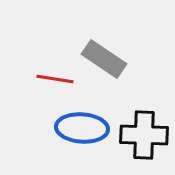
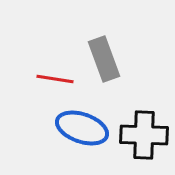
gray rectangle: rotated 36 degrees clockwise
blue ellipse: rotated 15 degrees clockwise
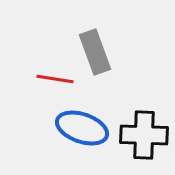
gray rectangle: moved 9 px left, 7 px up
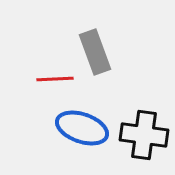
red line: rotated 12 degrees counterclockwise
black cross: rotated 6 degrees clockwise
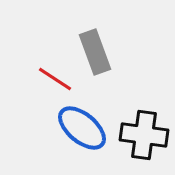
red line: rotated 36 degrees clockwise
blue ellipse: rotated 21 degrees clockwise
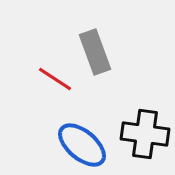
blue ellipse: moved 17 px down
black cross: moved 1 px right, 1 px up
